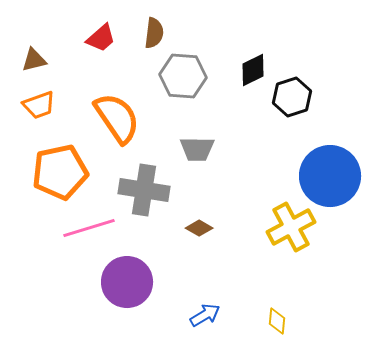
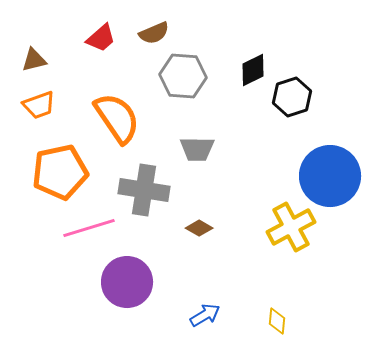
brown semicircle: rotated 60 degrees clockwise
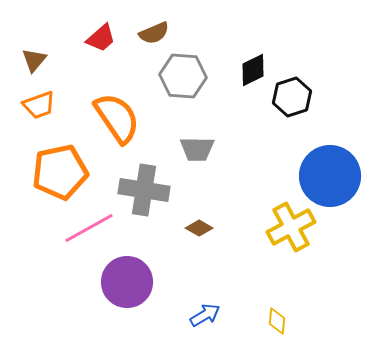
brown triangle: rotated 36 degrees counterclockwise
pink line: rotated 12 degrees counterclockwise
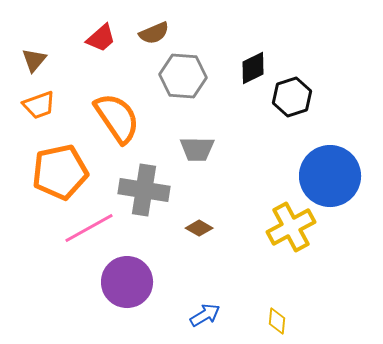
black diamond: moved 2 px up
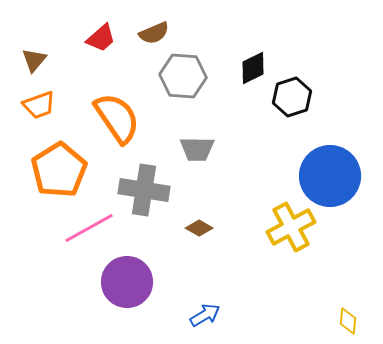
orange pentagon: moved 1 px left, 2 px up; rotated 20 degrees counterclockwise
yellow diamond: moved 71 px right
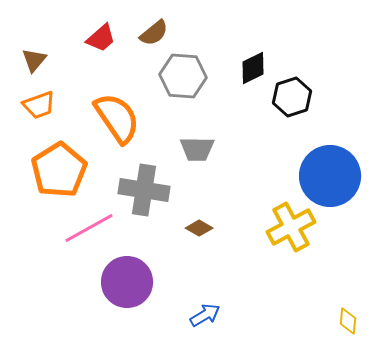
brown semicircle: rotated 16 degrees counterclockwise
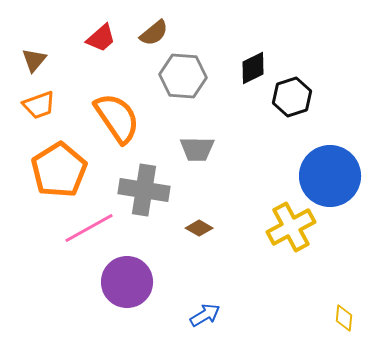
yellow diamond: moved 4 px left, 3 px up
